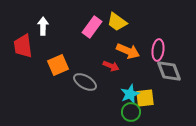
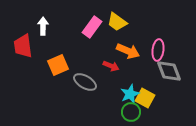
yellow square: rotated 36 degrees clockwise
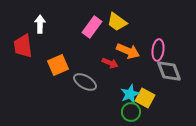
white arrow: moved 3 px left, 2 px up
red arrow: moved 1 px left, 3 px up
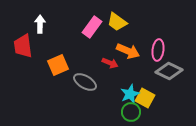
gray diamond: rotated 44 degrees counterclockwise
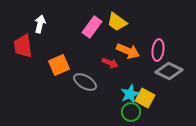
white arrow: rotated 12 degrees clockwise
orange square: moved 1 px right
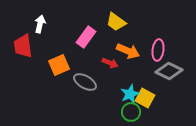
yellow trapezoid: moved 1 px left
pink rectangle: moved 6 px left, 10 px down
